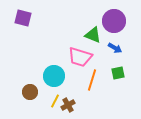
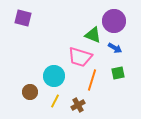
brown cross: moved 10 px right
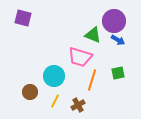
blue arrow: moved 3 px right, 8 px up
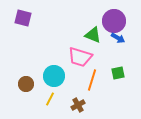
blue arrow: moved 2 px up
brown circle: moved 4 px left, 8 px up
yellow line: moved 5 px left, 2 px up
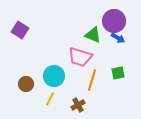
purple square: moved 3 px left, 12 px down; rotated 18 degrees clockwise
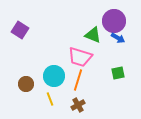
orange line: moved 14 px left
yellow line: rotated 48 degrees counterclockwise
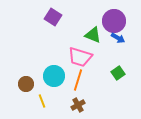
purple square: moved 33 px right, 13 px up
green square: rotated 24 degrees counterclockwise
yellow line: moved 8 px left, 2 px down
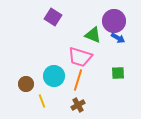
green square: rotated 32 degrees clockwise
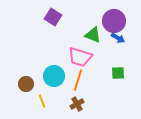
brown cross: moved 1 px left, 1 px up
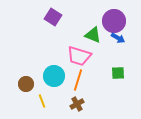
pink trapezoid: moved 1 px left, 1 px up
